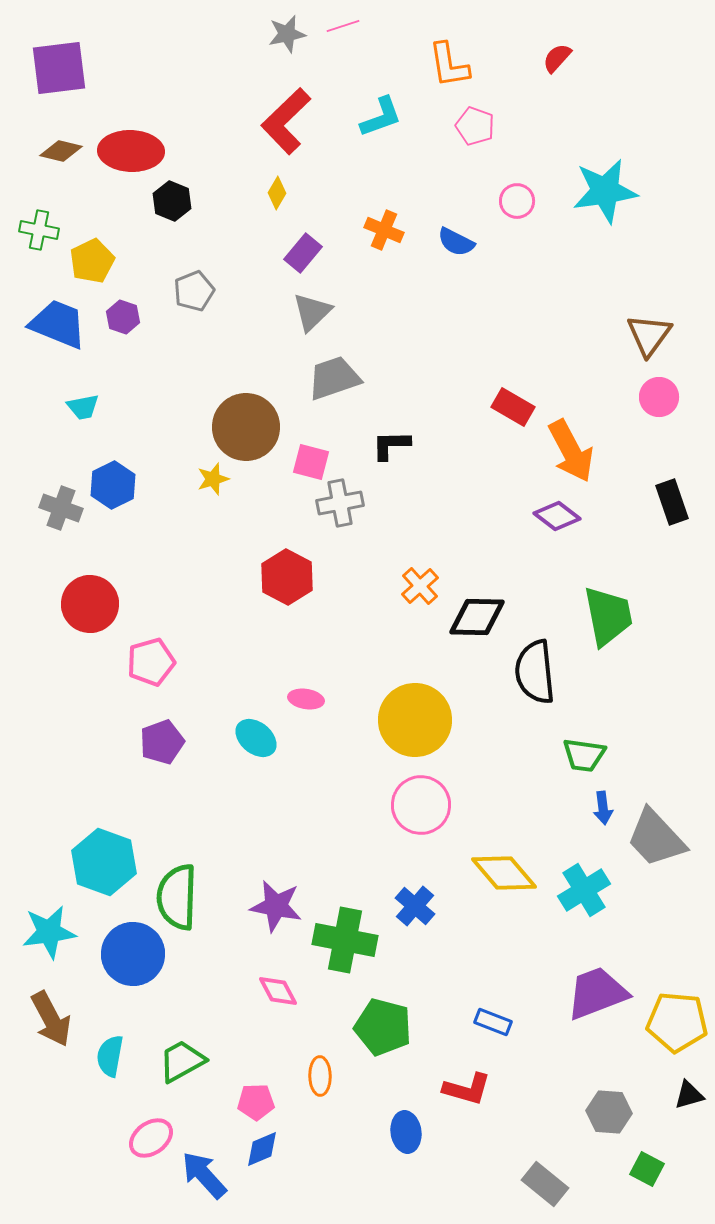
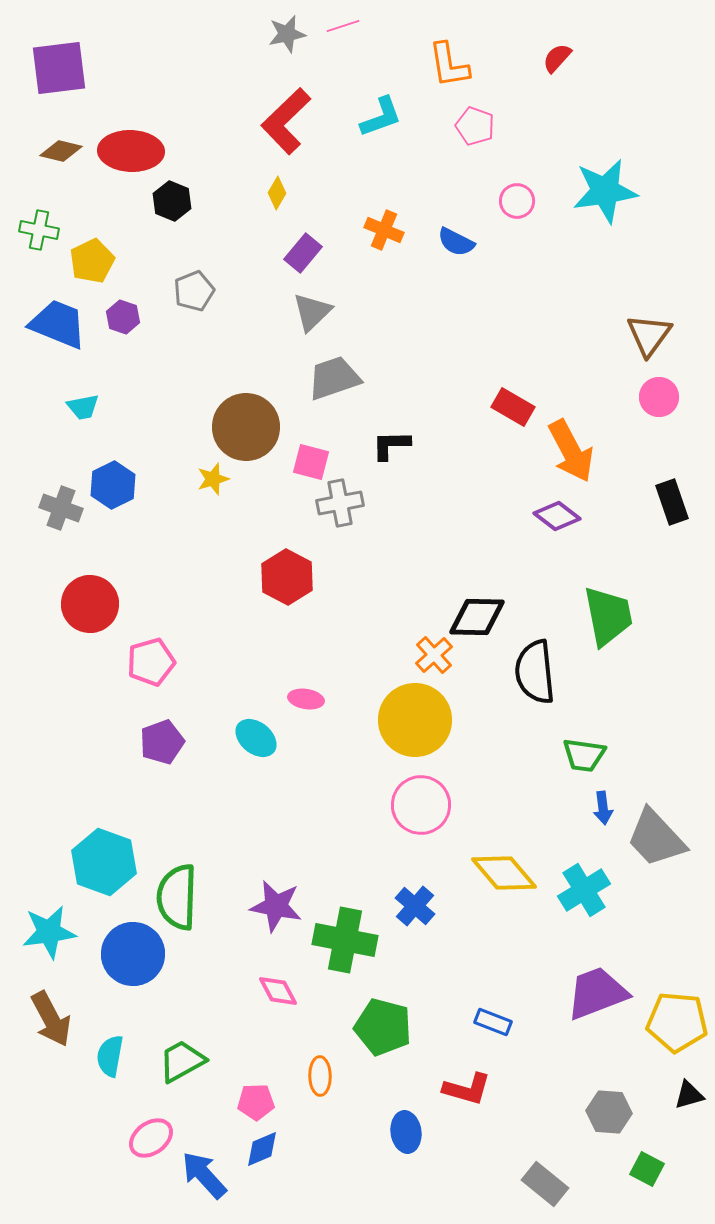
orange cross at (420, 586): moved 14 px right, 69 px down
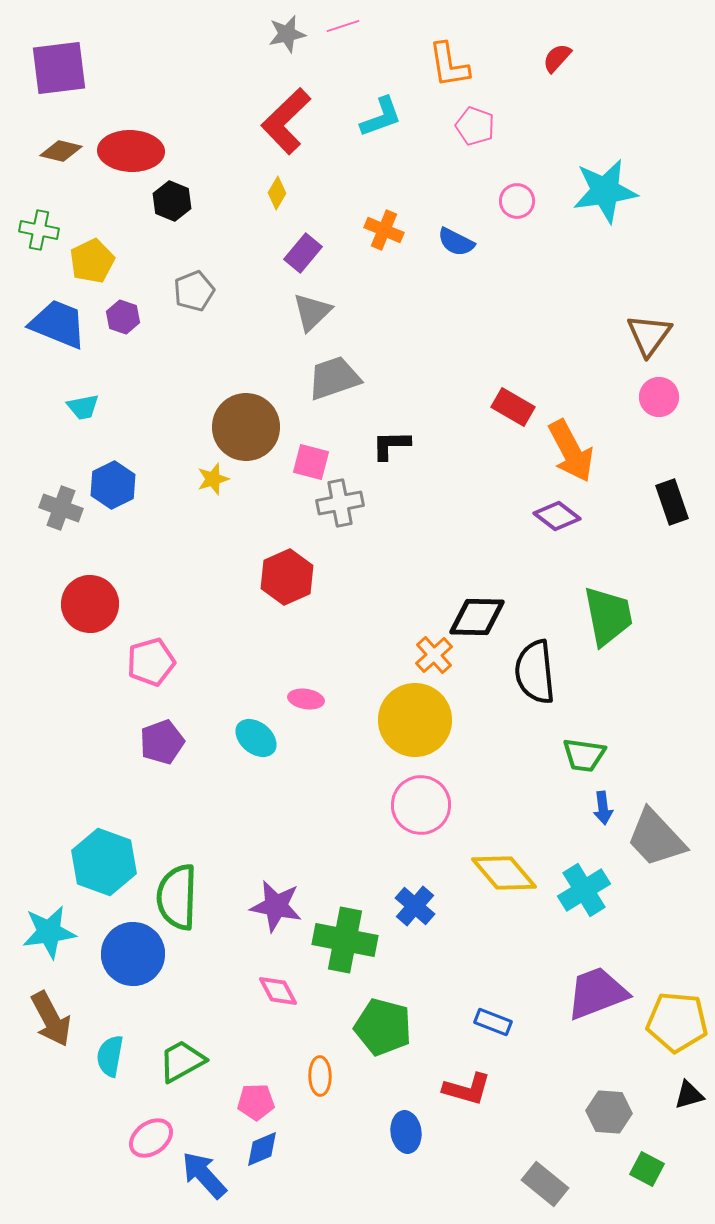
red hexagon at (287, 577): rotated 8 degrees clockwise
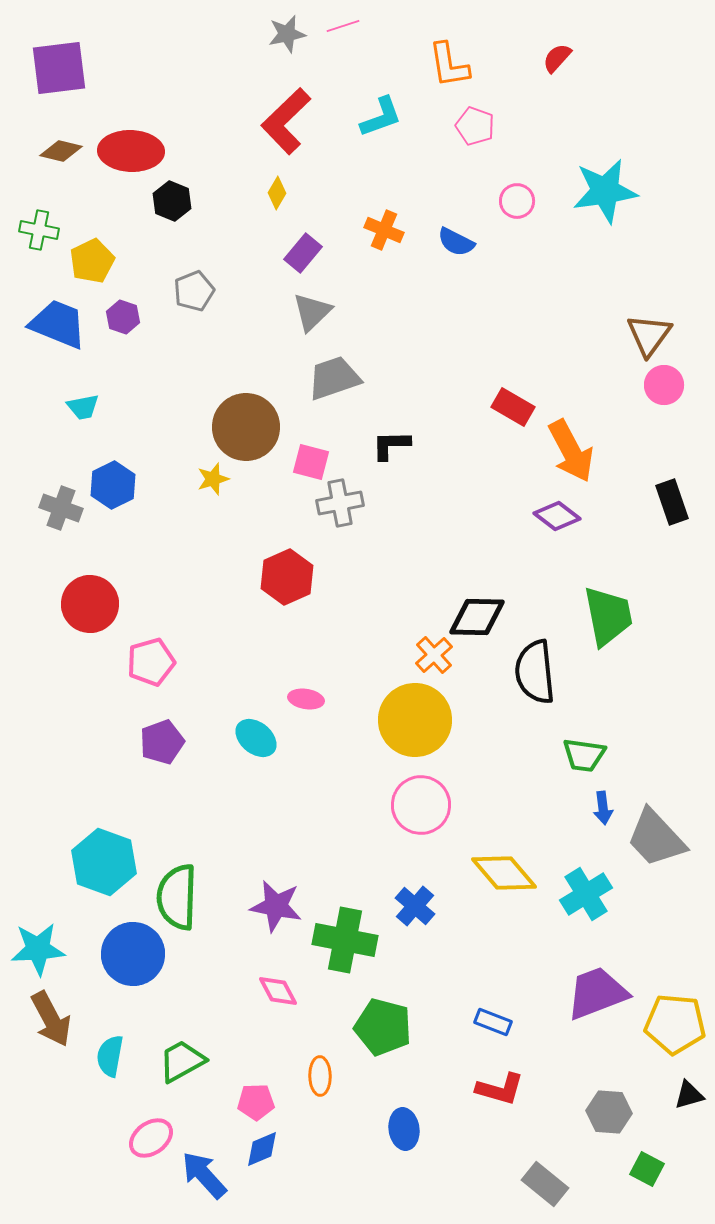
pink circle at (659, 397): moved 5 px right, 12 px up
cyan cross at (584, 890): moved 2 px right, 4 px down
cyan star at (49, 932): moved 11 px left, 17 px down; rotated 4 degrees clockwise
yellow pentagon at (677, 1022): moved 2 px left, 2 px down
red L-shape at (467, 1089): moved 33 px right
blue ellipse at (406, 1132): moved 2 px left, 3 px up
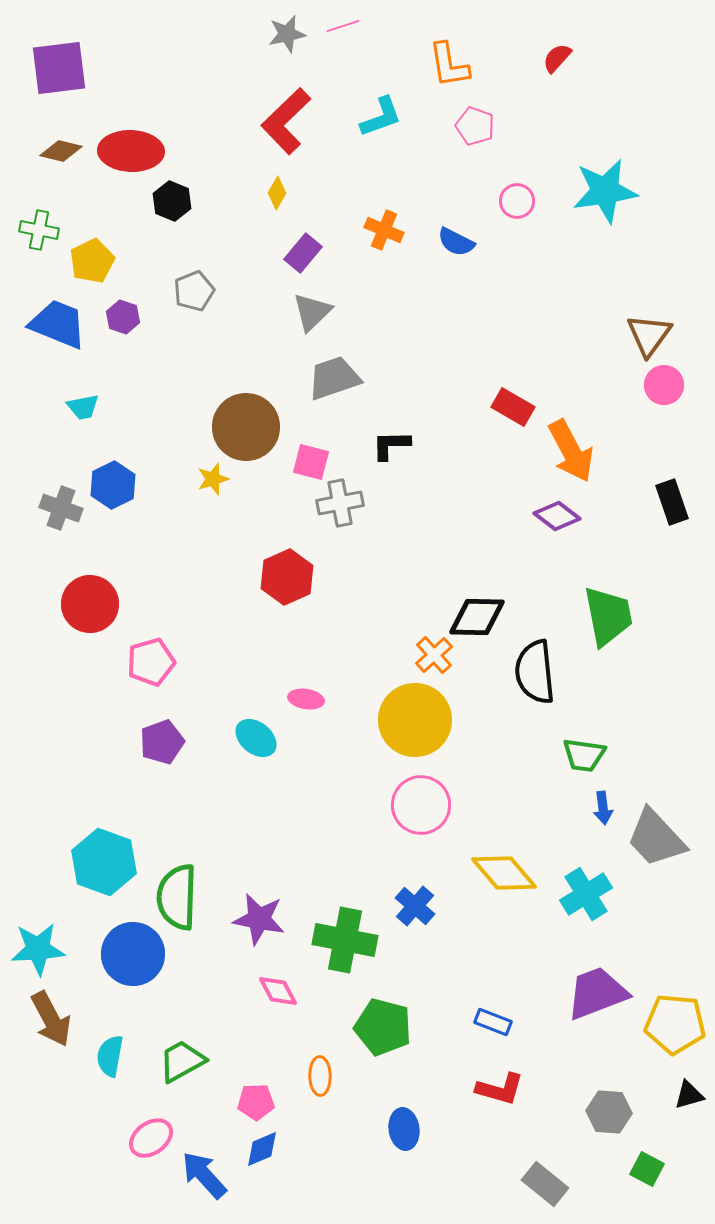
purple star at (276, 906): moved 17 px left, 13 px down
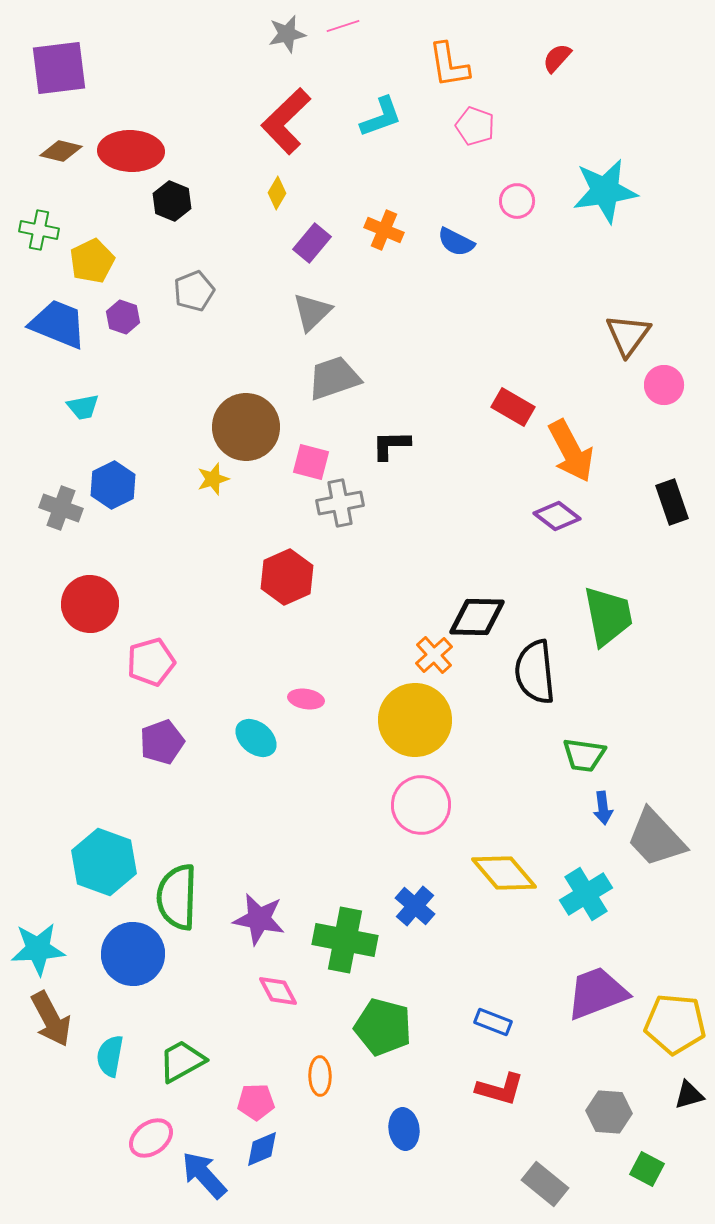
purple rectangle at (303, 253): moved 9 px right, 10 px up
brown triangle at (649, 335): moved 21 px left
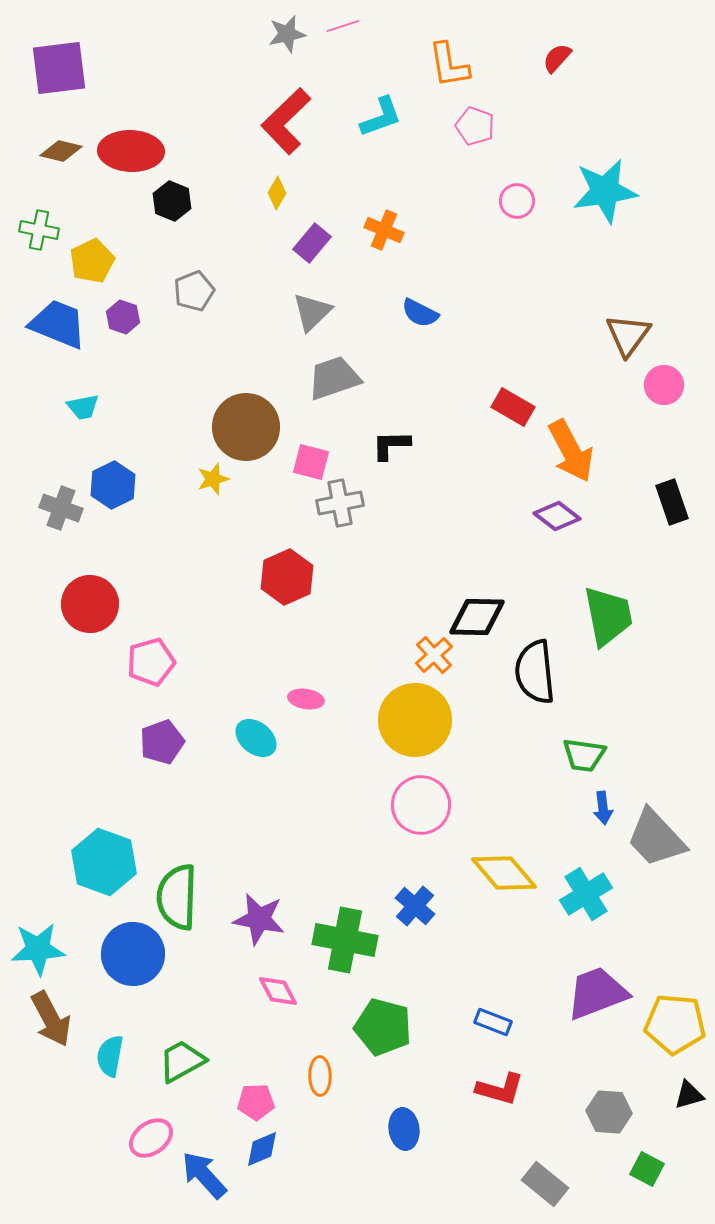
blue semicircle at (456, 242): moved 36 px left, 71 px down
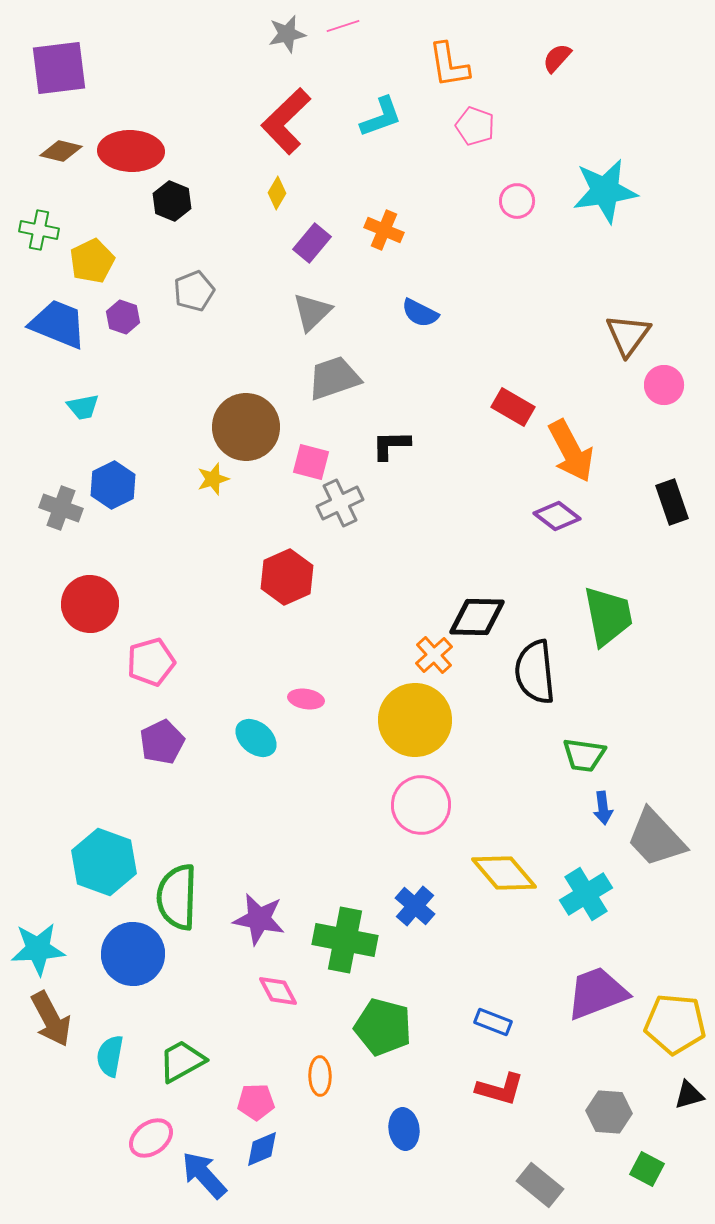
gray cross at (340, 503): rotated 15 degrees counterclockwise
purple pentagon at (162, 742): rotated 6 degrees counterclockwise
gray rectangle at (545, 1184): moved 5 px left, 1 px down
